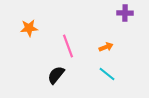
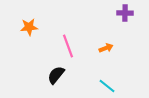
orange star: moved 1 px up
orange arrow: moved 1 px down
cyan line: moved 12 px down
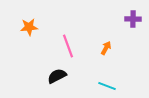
purple cross: moved 8 px right, 6 px down
orange arrow: rotated 40 degrees counterclockwise
black semicircle: moved 1 px right, 1 px down; rotated 24 degrees clockwise
cyan line: rotated 18 degrees counterclockwise
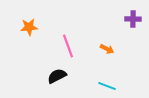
orange arrow: moved 1 px right, 1 px down; rotated 88 degrees clockwise
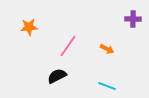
pink line: rotated 55 degrees clockwise
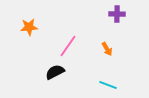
purple cross: moved 16 px left, 5 px up
orange arrow: rotated 32 degrees clockwise
black semicircle: moved 2 px left, 4 px up
cyan line: moved 1 px right, 1 px up
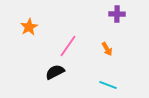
orange star: rotated 24 degrees counterclockwise
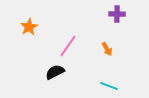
cyan line: moved 1 px right, 1 px down
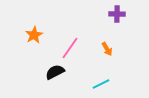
orange star: moved 5 px right, 8 px down
pink line: moved 2 px right, 2 px down
cyan line: moved 8 px left, 2 px up; rotated 48 degrees counterclockwise
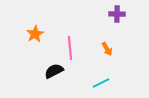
orange star: moved 1 px right, 1 px up
pink line: rotated 40 degrees counterclockwise
black semicircle: moved 1 px left, 1 px up
cyan line: moved 1 px up
